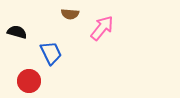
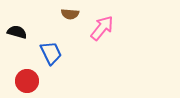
red circle: moved 2 px left
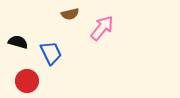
brown semicircle: rotated 18 degrees counterclockwise
black semicircle: moved 1 px right, 10 px down
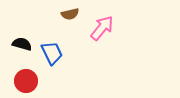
black semicircle: moved 4 px right, 2 px down
blue trapezoid: moved 1 px right
red circle: moved 1 px left
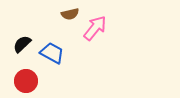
pink arrow: moved 7 px left
black semicircle: rotated 60 degrees counterclockwise
blue trapezoid: rotated 35 degrees counterclockwise
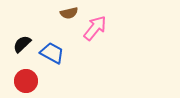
brown semicircle: moved 1 px left, 1 px up
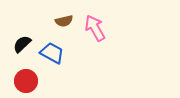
brown semicircle: moved 5 px left, 8 px down
pink arrow: rotated 68 degrees counterclockwise
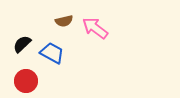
pink arrow: rotated 24 degrees counterclockwise
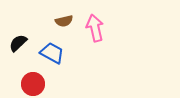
pink arrow: rotated 40 degrees clockwise
black semicircle: moved 4 px left, 1 px up
red circle: moved 7 px right, 3 px down
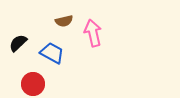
pink arrow: moved 2 px left, 5 px down
